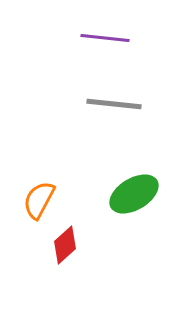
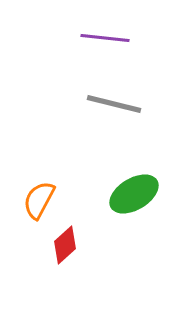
gray line: rotated 8 degrees clockwise
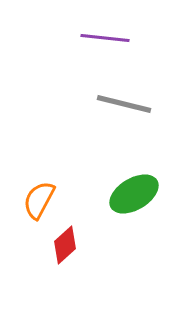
gray line: moved 10 px right
